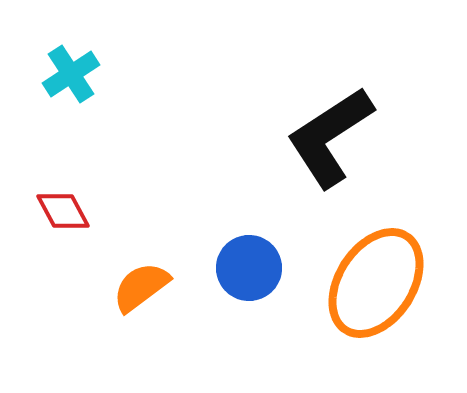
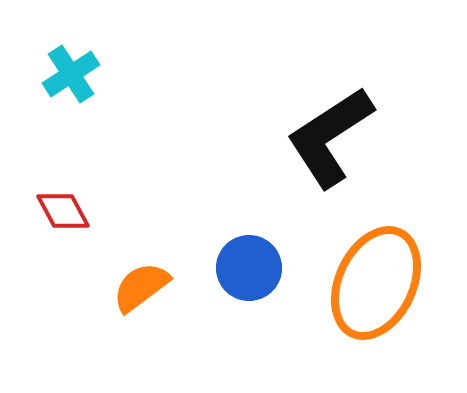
orange ellipse: rotated 8 degrees counterclockwise
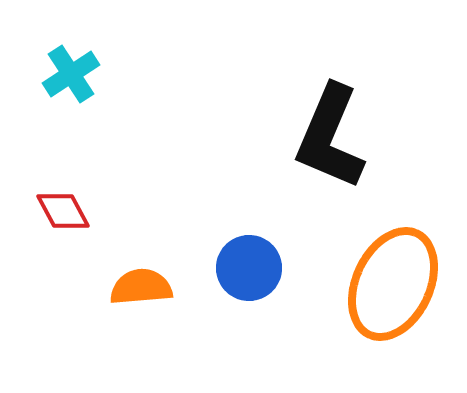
black L-shape: rotated 34 degrees counterclockwise
orange ellipse: moved 17 px right, 1 px down
orange semicircle: rotated 32 degrees clockwise
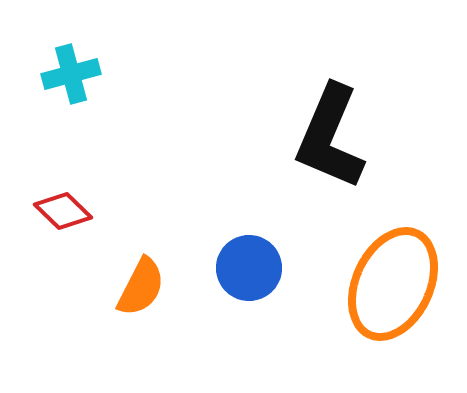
cyan cross: rotated 18 degrees clockwise
red diamond: rotated 18 degrees counterclockwise
orange semicircle: rotated 122 degrees clockwise
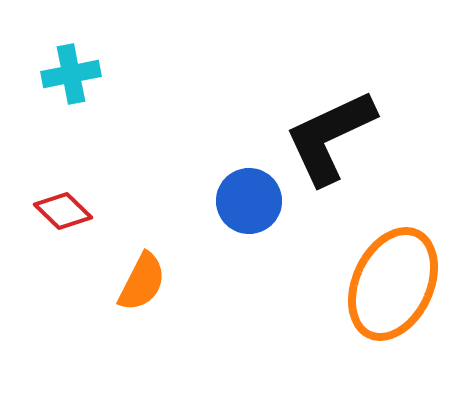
cyan cross: rotated 4 degrees clockwise
black L-shape: rotated 42 degrees clockwise
blue circle: moved 67 px up
orange semicircle: moved 1 px right, 5 px up
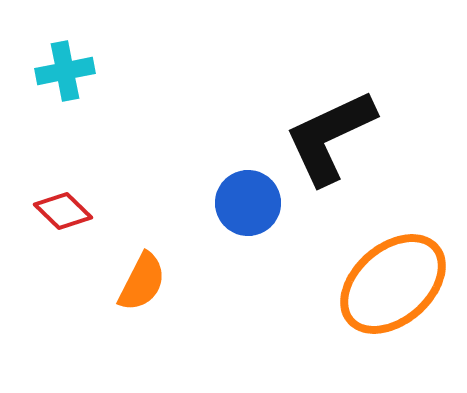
cyan cross: moved 6 px left, 3 px up
blue circle: moved 1 px left, 2 px down
orange ellipse: rotated 24 degrees clockwise
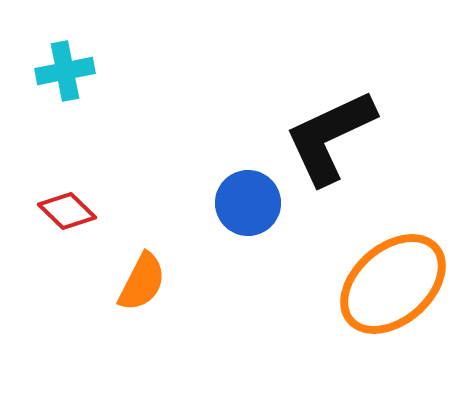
red diamond: moved 4 px right
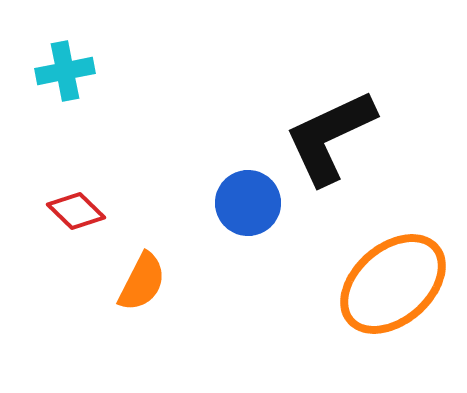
red diamond: moved 9 px right
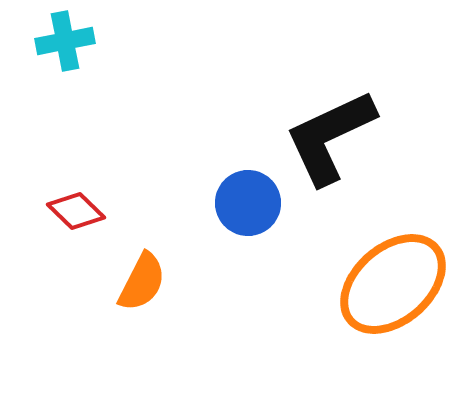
cyan cross: moved 30 px up
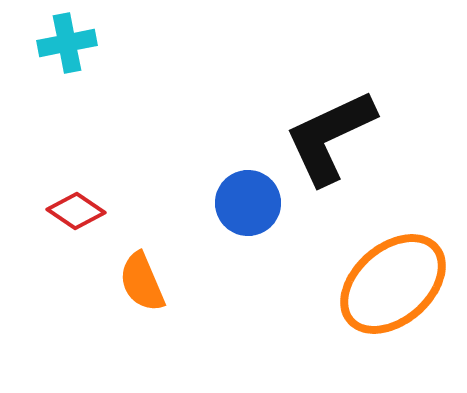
cyan cross: moved 2 px right, 2 px down
red diamond: rotated 10 degrees counterclockwise
orange semicircle: rotated 130 degrees clockwise
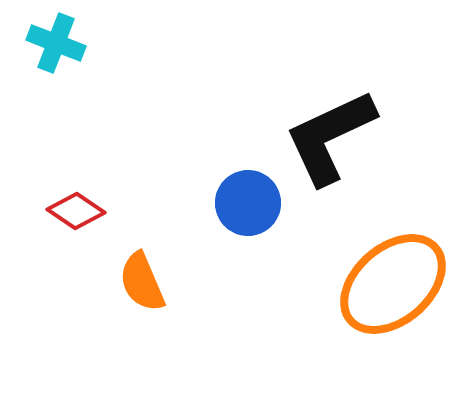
cyan cross: moved 11 px left; rotated 32 degrees clockwise
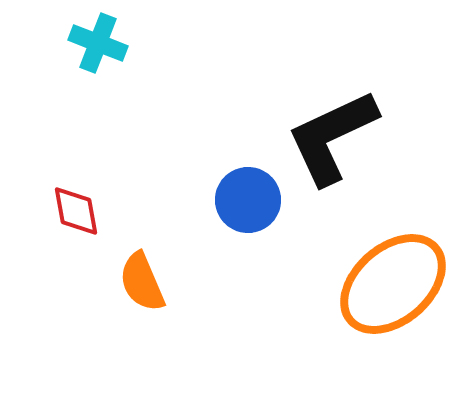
cyan cross: moved 42 px right
black L-shape: moved 2 px right
blue circle: moved 3 px up
red diamond: rotated 46 degrees clockwise
